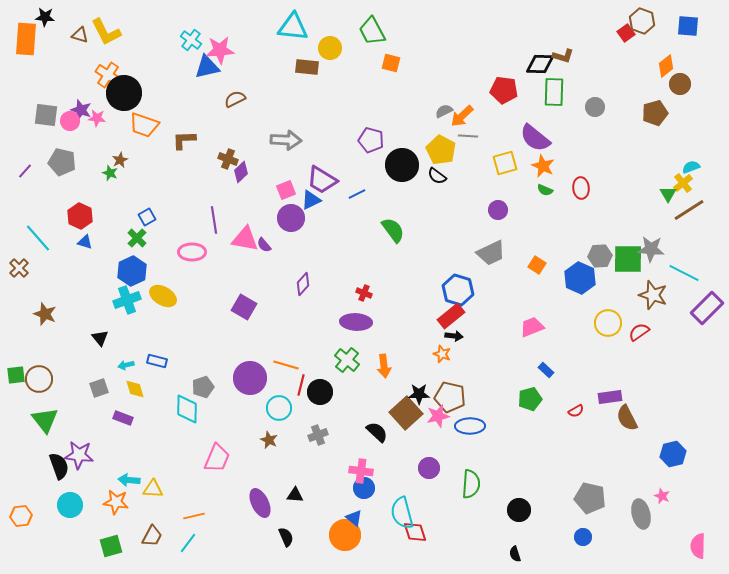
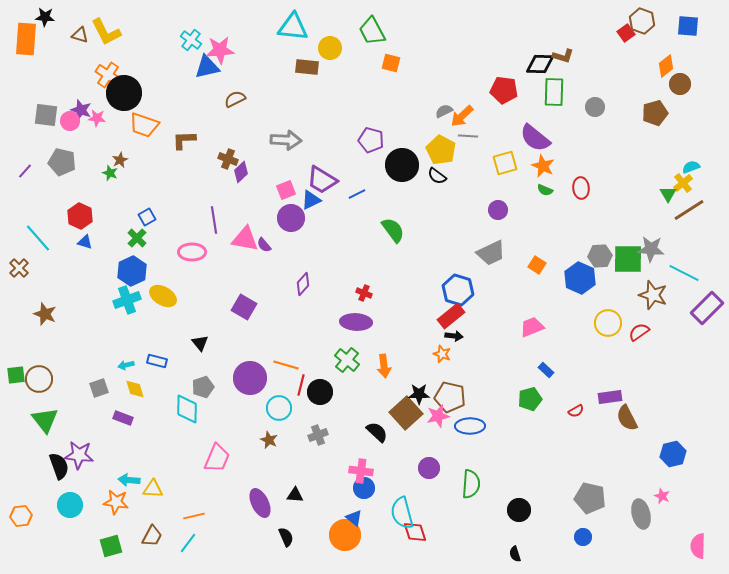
black triangle at (100, 338): moved 100 px right, 5 px down
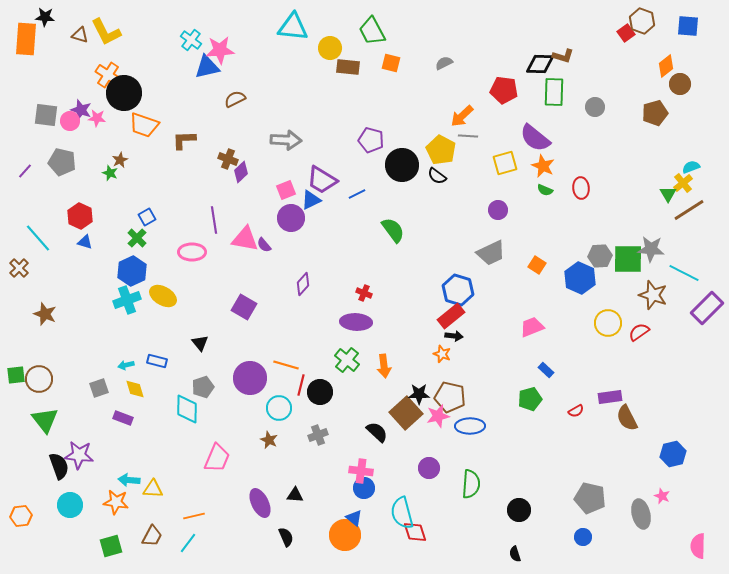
brown rectangle at (307, 67): moved 41 px right
gray semicircle at (444, 111): moved 48 px up
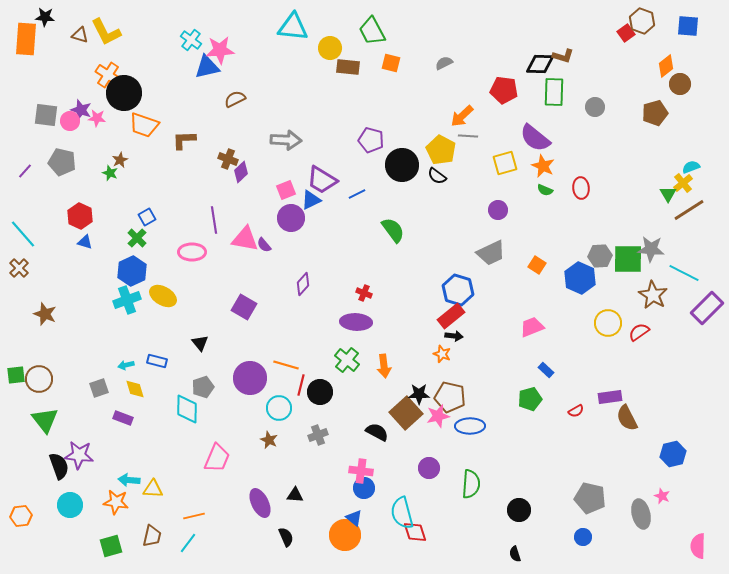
cyan line at (38, 238): moved 15 px left, 4 px up
brown star at (653, 295): rotated 12 degrees clockwise
black semicircle at (377, 432): rotated 15 degrees counterclockwise
brown trapezoid at (152, 536): rotated 15 degrees counterclockwise
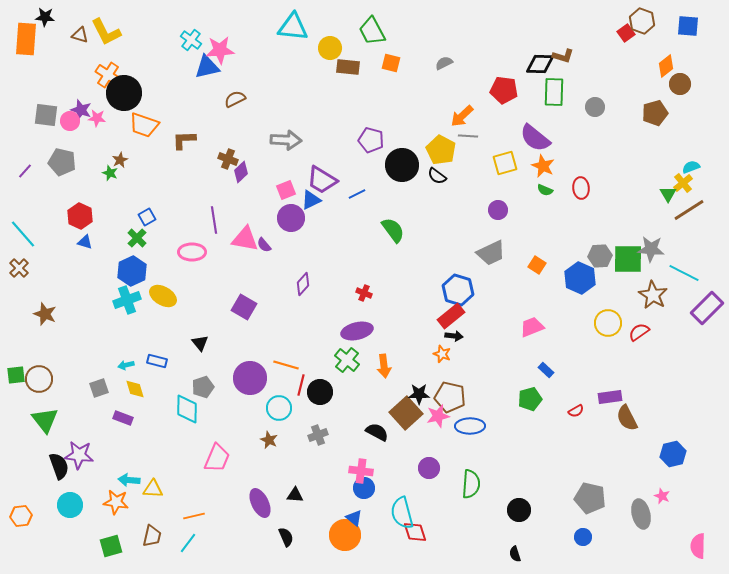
purple ellipse at (356, 322): moved 1 px right, 9 px down; rotated 16 degrees counterclockwise
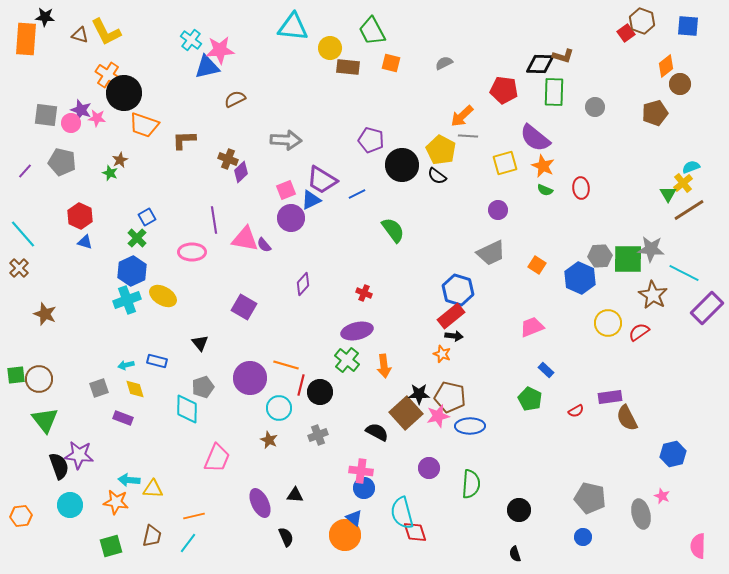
pink circle at (70, 121): moved 1 px right, 2 px down
green pentagon at (530, 399): rotated 30 degrees counterclockwise
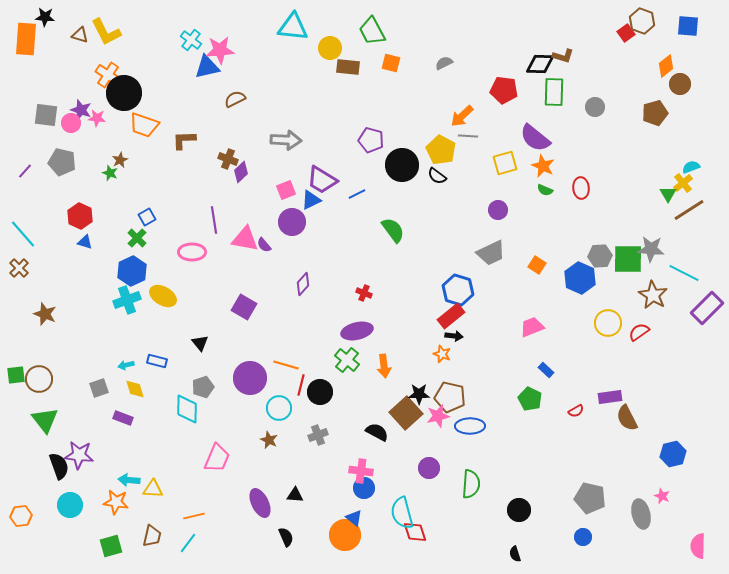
purple circle at (291, 218): moved 1 px right, 4 px down
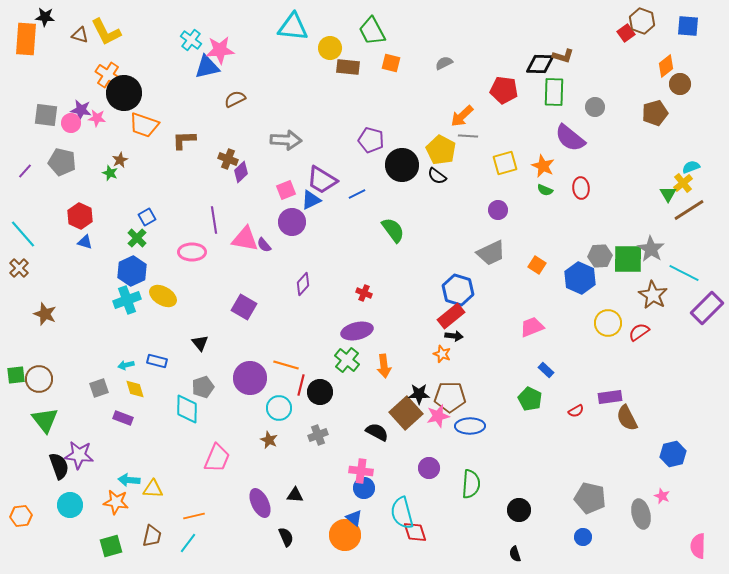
purple star at (81, 110): rotated 10 degrees counterclockwise
purple semicircle at (535, 138): moved 35 px right
gray star at (651, 249): rotated 28 degrees clockwise
brown pentagon at (450, 397): rotated 12 degrees counterclockwise
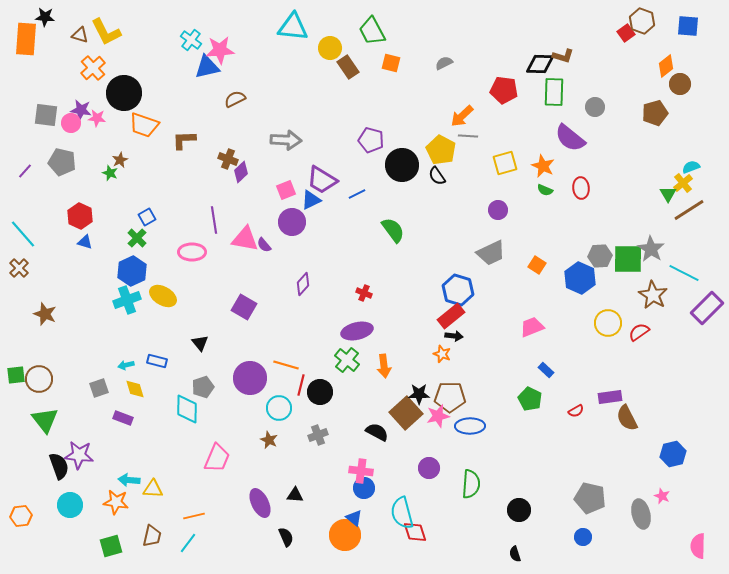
brown rectangle at (348, 67): rotated 50 degrees clockwise
orange cross at (108, 75): moved 15 px left, 7 px up; rotated 15 degrees clockwise
black semicircle at (437, 176): rotated 18 degrees clockwise
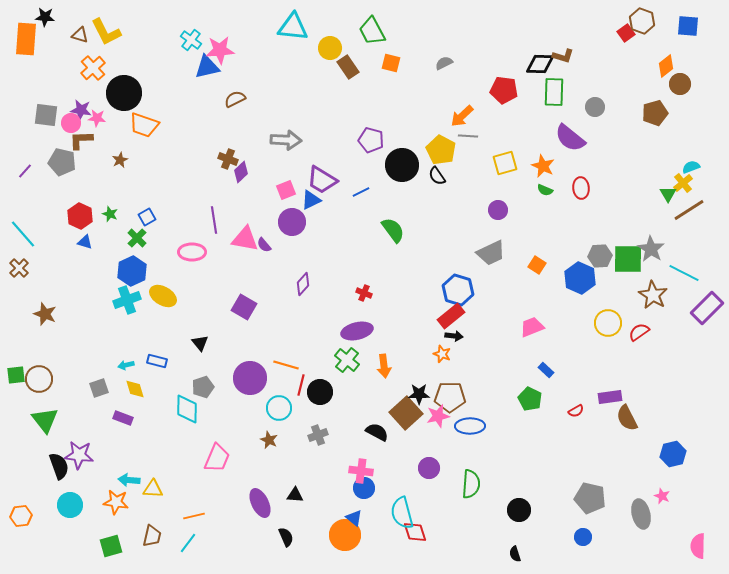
brown L-shape at (184, 140): moved 103 px left
green star at (110, 173): moved 41 px down
blue line at (357, 194): moved 4 px right, 2 px up
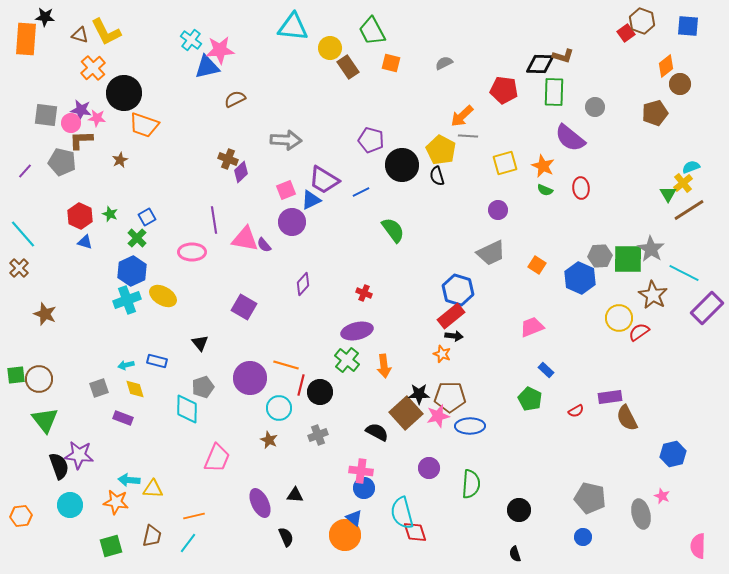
black semicircle at (437, 176): rotated 18 degrees clockwise
purple trapezoid at (322, 180): moved 2 px right
yellow circle at (608, 323): moved 11 px right, 5 px up
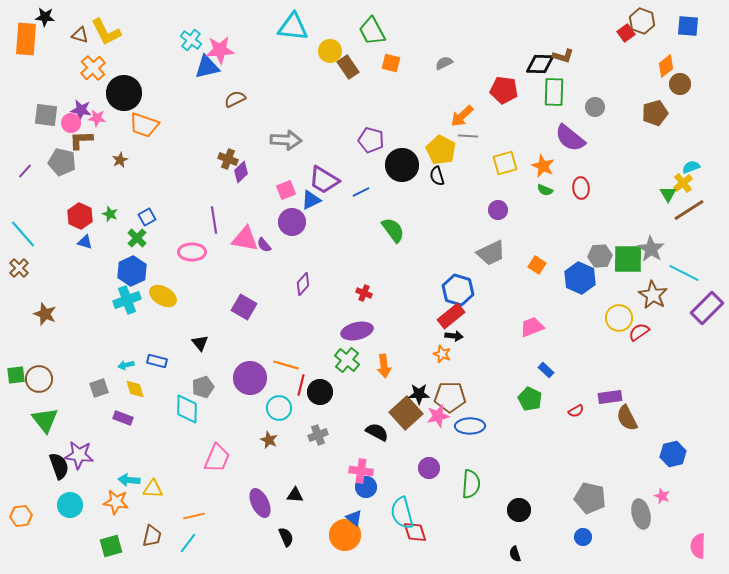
yellow circle at (330, 48): moved 3 px down
blue circle at (364, 488): moved 2 px right, 1 px up
